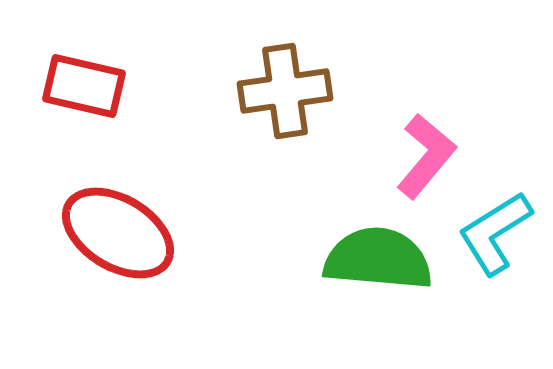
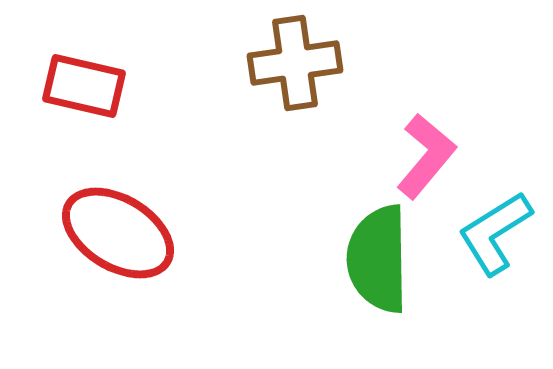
brown cross: moved 10 px right, 28 px up
green semicircle: rotated 96 degrees counterclockwise
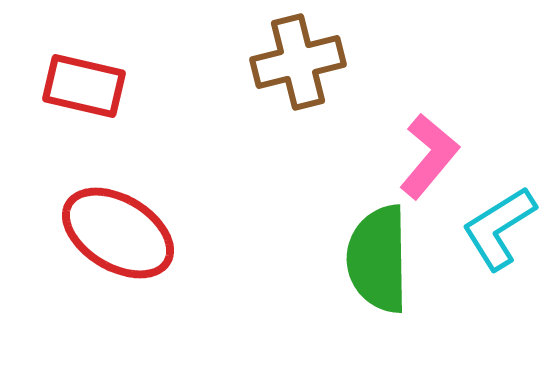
brown cross: moved 3 px right, 1 px up; rotated 6 degrees counterclockwise
pink L-shape: moved 3 px right
cyan L-shape: moved 4 px right, 5 px up
